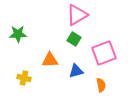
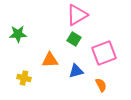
orange semicircle: rotated 16 degrees counterclockwise
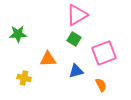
orange triangle: moved 2 px left, 1 px up
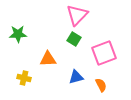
pink triangle: rotated 15 degrees counterclockwise
blue triangle: moved 6 px down
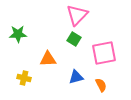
pink square: rotated 10 degrees clockwise
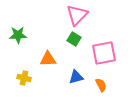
green star: moved 1 px down
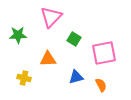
pink triangle: moved 26 px left, 2 px down
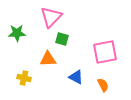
green star: moved 1 px left, 2 px up
green square: moved 12 px left; rotated 16 degrees counterclockwise
pink square: moved 1 px right, 1 px up
blue triangle: rotated 42 degrees clockwise
orange semicircle: moved 2 px right
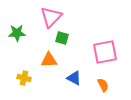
green square: moved 1 px up
orange triangle: moved 1 px right, 1 px down
blue triangle: moved 2 px left, 1 px down
